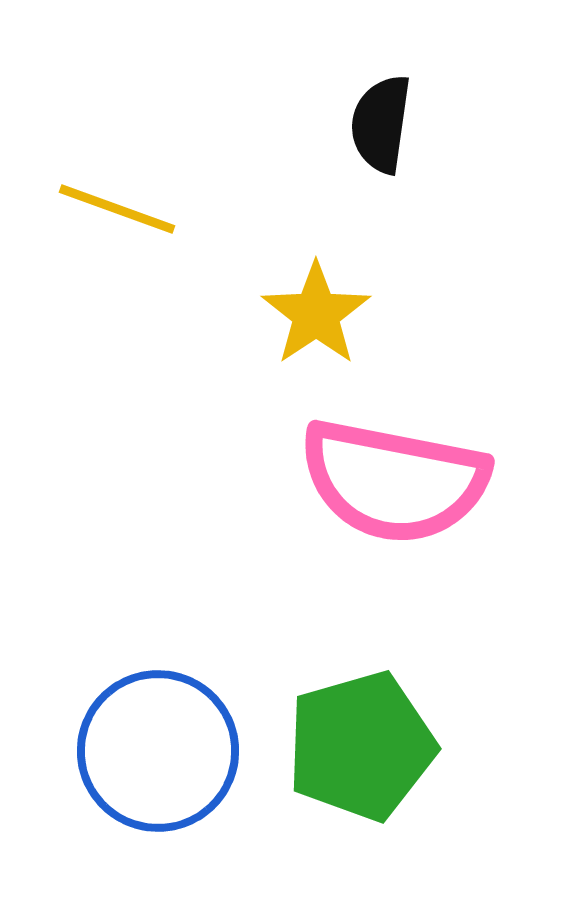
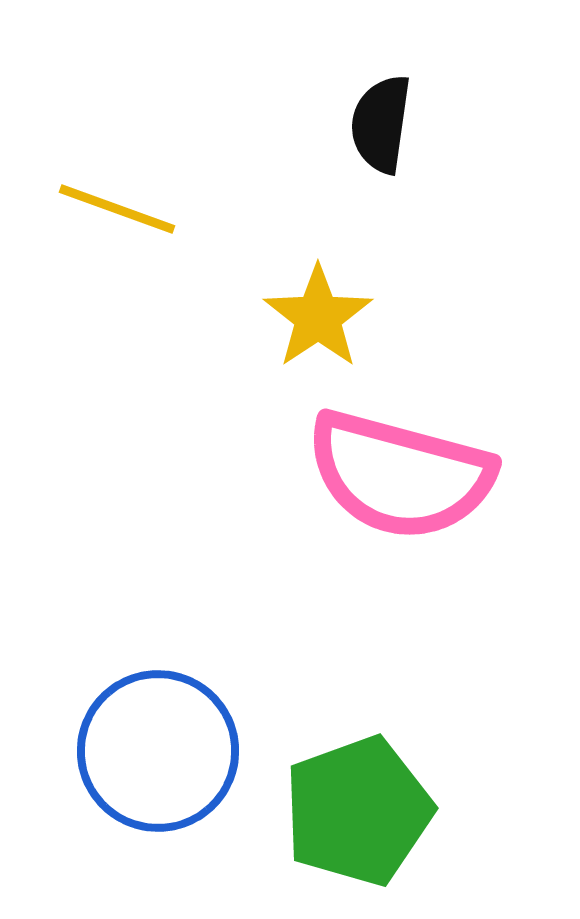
yellow star: moved 2 px right, 3 px down
pink semicircle: moved 6 px right, 6 px up; rotated 4 degrees clockwise
green pentagon: moved 3 px left, 65 px down; rotated 4 degrees counterclockwise
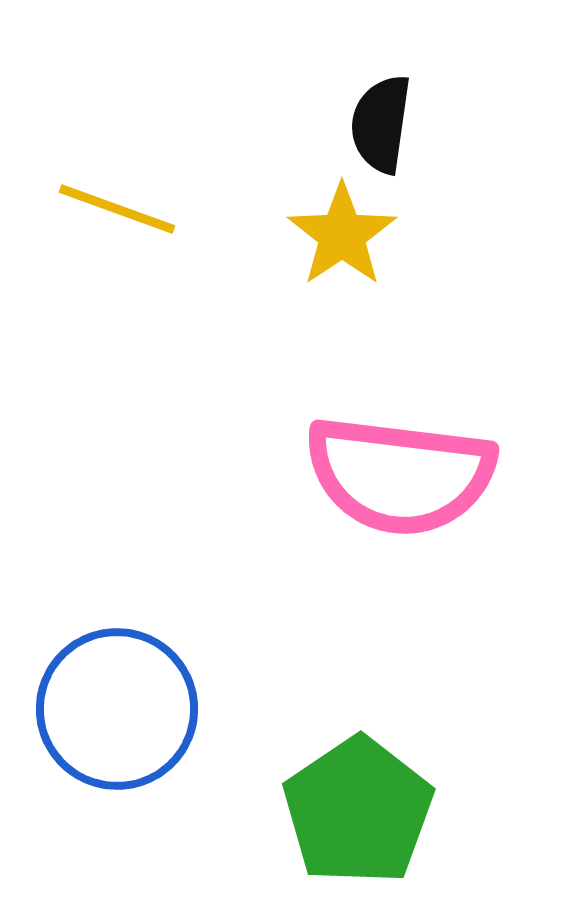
yellow star: moved 24 px right, 82 px up
pink semicircle: rotated 8 degrees counterclockwise
blue circle: moved 41 px left, 42 px up
green pentagon: rotated 14 degrees counterclockwise
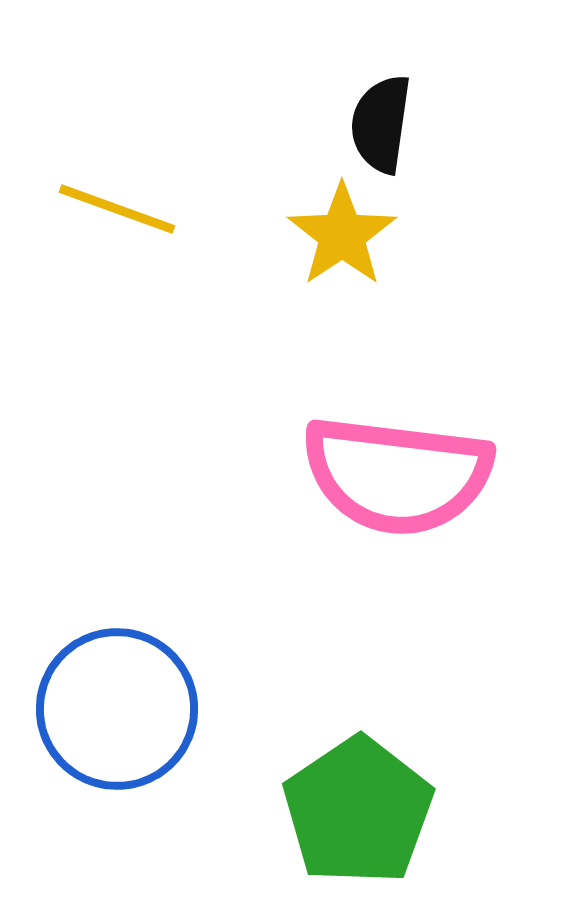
pink semicircle: moved 3 px left
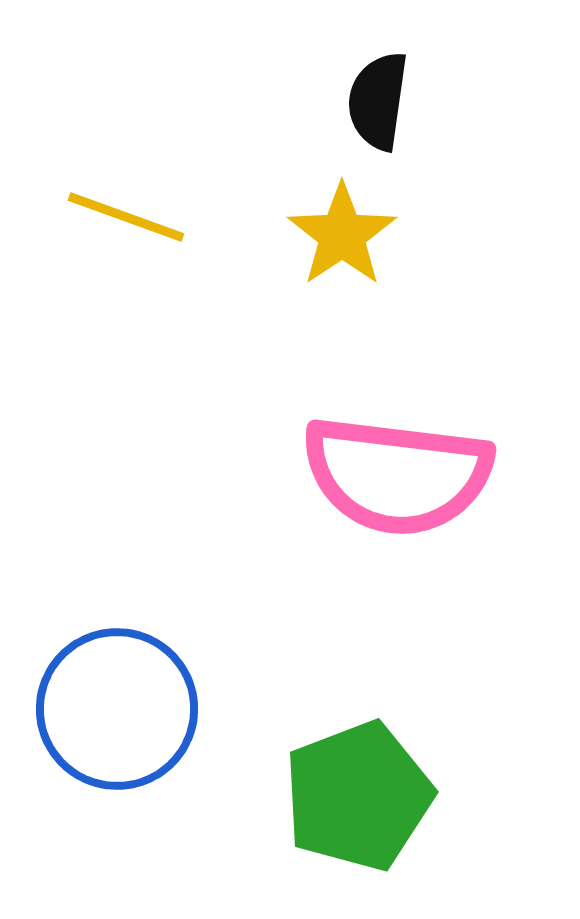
black semicircle: moved 3 px left, 23 px up
yellow line: moved 9 px right, 8 px down
green pentagon: moved 15 px up; rotated 13 degrees clockwise
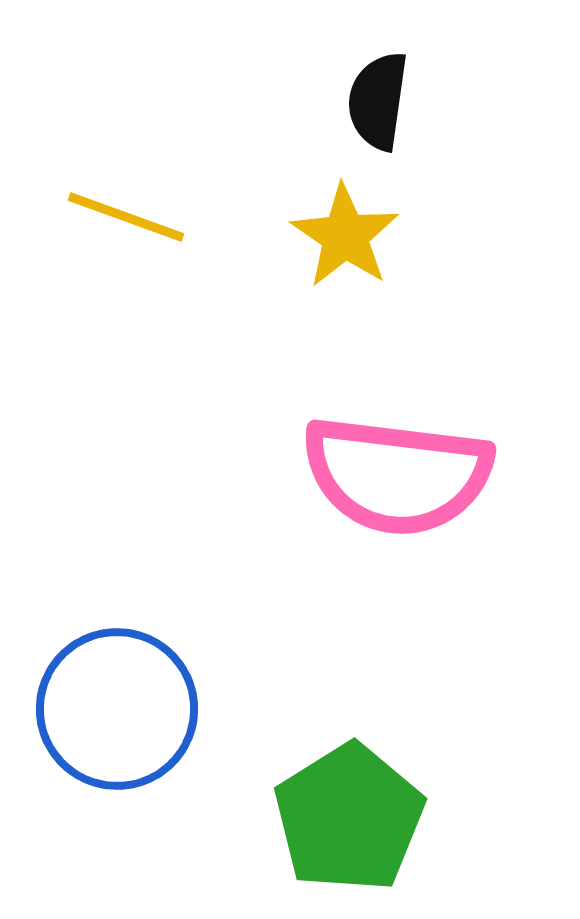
yellow star: moved 3 px right, 1 px down; rotated 4 degrees counterclockwise
green pentagon: moved 9 px left, 22 px down; rotated 11 degrees counterclockwise
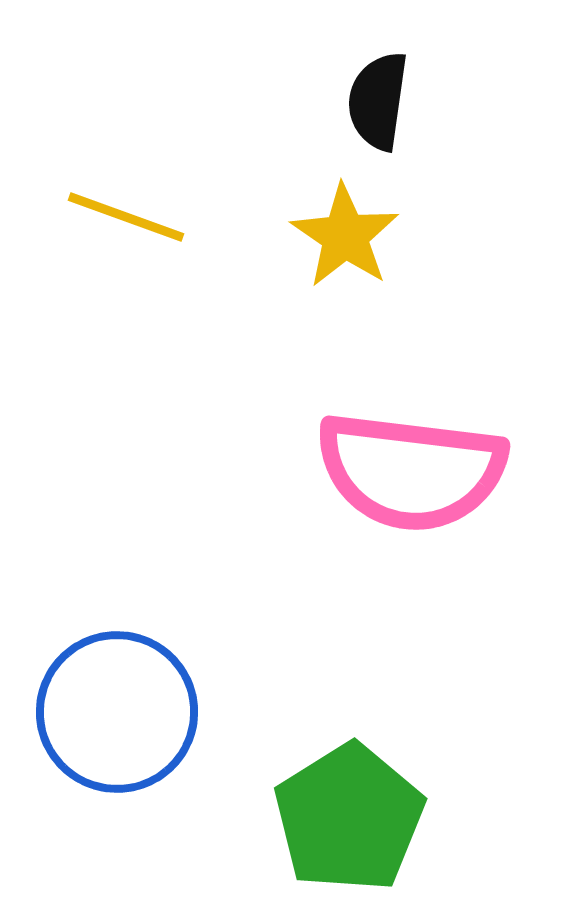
pink semicircle: moved 14 px right, 4 px up
blue circle: moved 3 px down
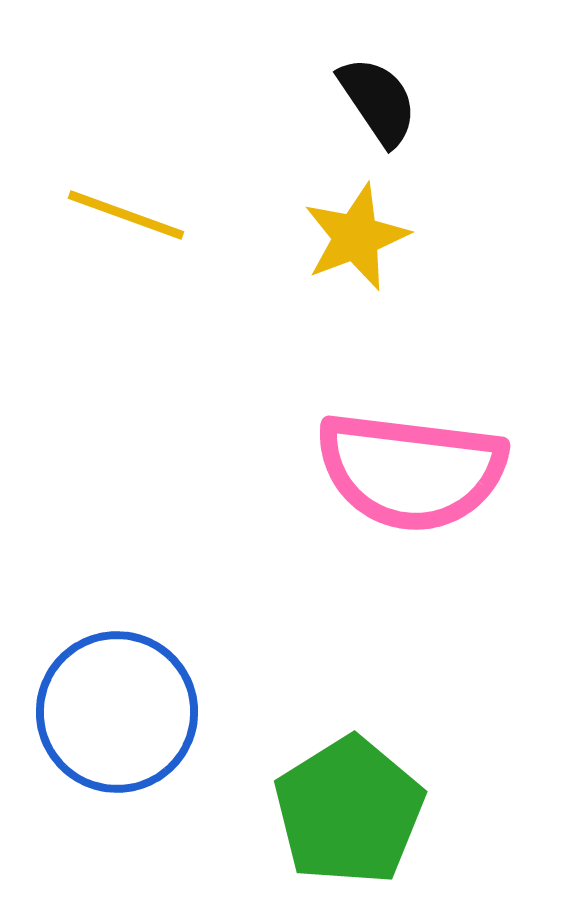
black semicircle: rotated 138 degrees clockwise
yellow line: moved 2 px up
yellow star: moved 11 px right, 1 px down; rotated 17 degrees clockwise
green pentagon: moved 7 px up
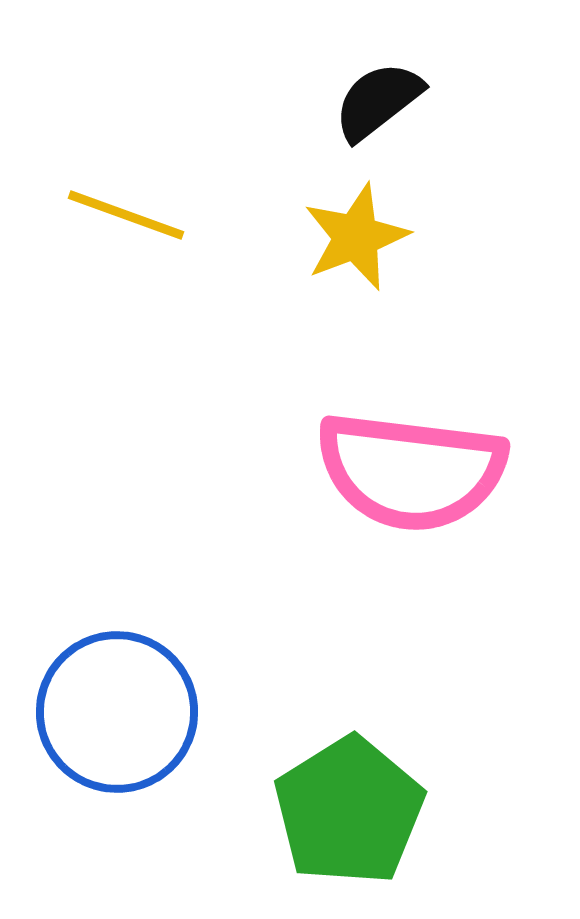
black semicircle: rotated 94 degrees counterclockwise
